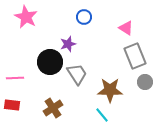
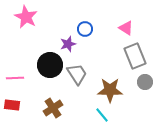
blue circle: moved 1 px right, 12 px down
black circle: moved 3 px down
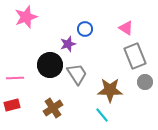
pink star: rotated 25 degrees clockwise
red rectangle: rotated 21 degrees counterclockwise
